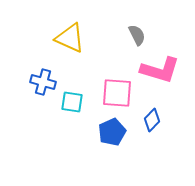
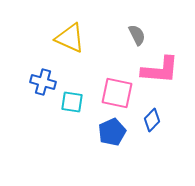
pink L-shape: rotated 12 degrees counterclockwise
pink square: rotated 8 degrees clockwise
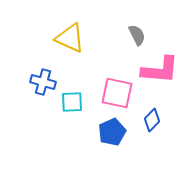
cyan square: rotated 10 degrees counterclockwise
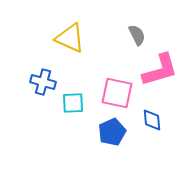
pink L-shape: rotated 21 degrees counterclockwise
cyan square: moved 1 px right, 1 px down
blue diamond: rotated 50 degrees counterclockwise
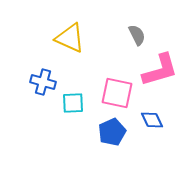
blue diamond: rotated 20 degrees counterclockwise
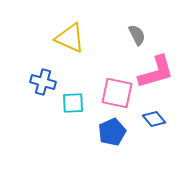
pink L-shape: moved 4 px left, 2 px down
blue diamond: moved 2 px right, 1 px up; rotated 15 degrees counterclockwise
